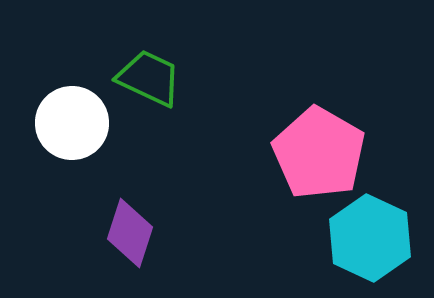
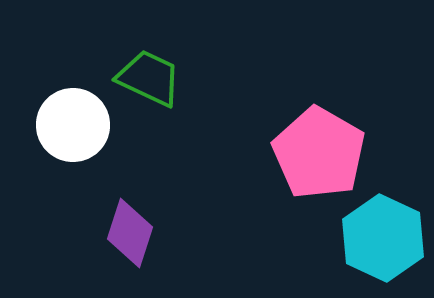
white circle: moved 1 px right, 2 px down
cyan hexagon: moved 13 px right
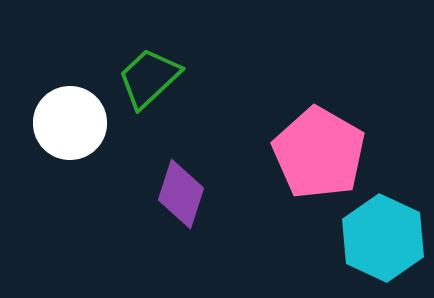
green trapezoid: rotated 68 degrees counterclockwise
white circle: moved 3 px left, 2 px up
purple diamond: moved 51 px right, 39 px up
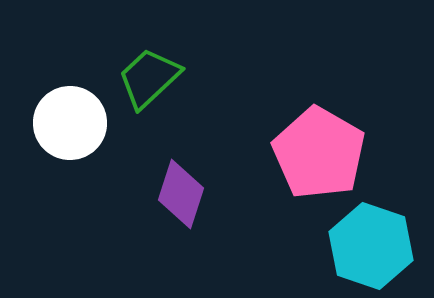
cyan hexagon: moved 12 px left, 8 px down; rotated 6 degrees counterclockwise
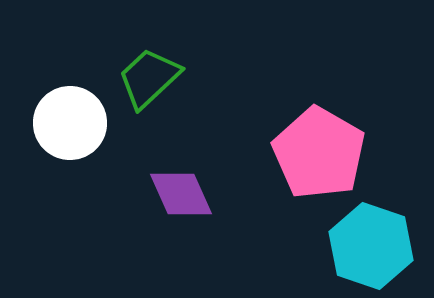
purple diamond: rotated 42 degrees counterclockwise
